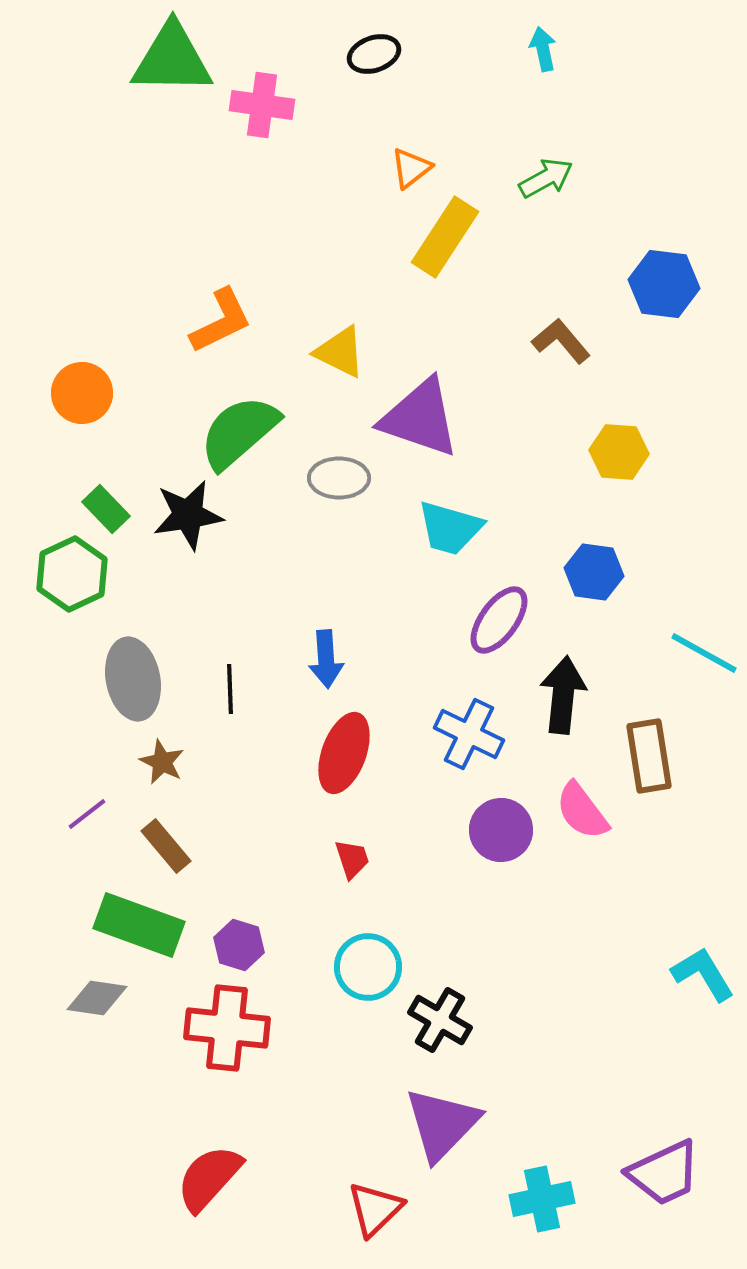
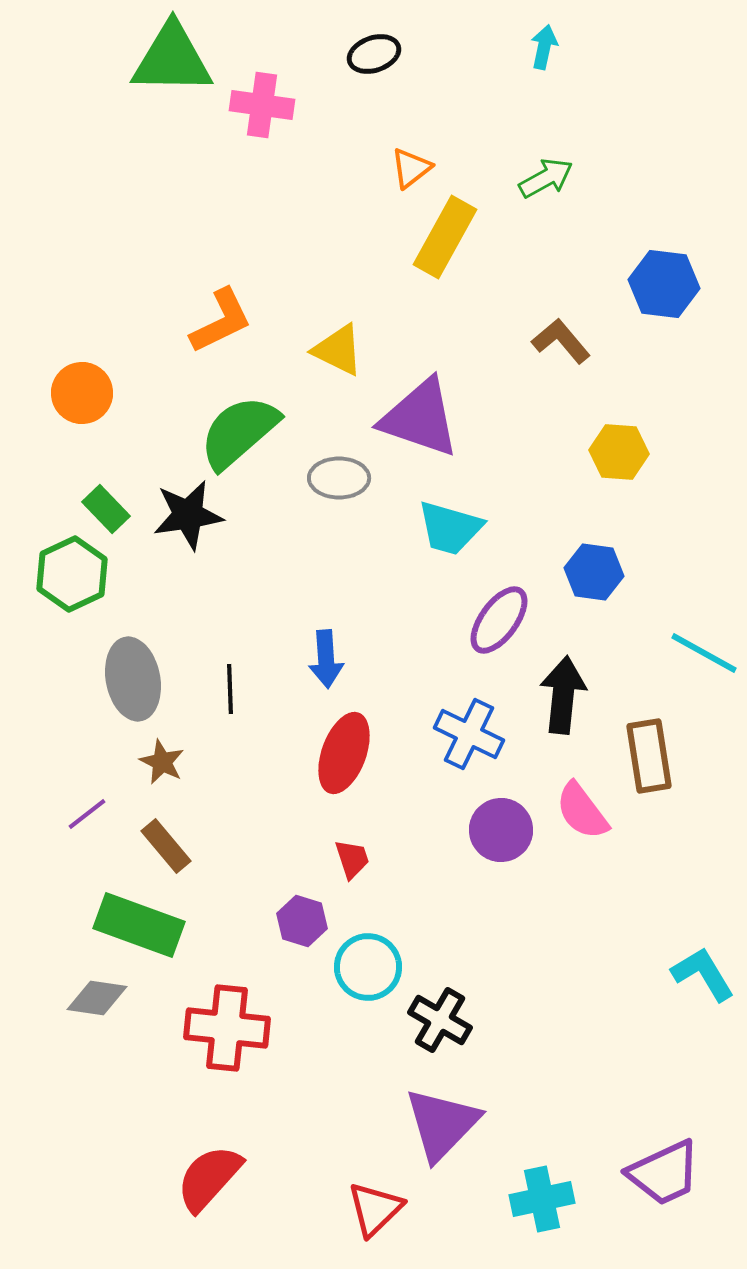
cyan arrow at (543, 49): moved 1 px right, 2 px up; rotated 24 degrees clockwise
yellow rectangle at (445, 237): rotated 4 degrees counterclockwise
yellow triangle at (340, 352): moved 2 px left, 2 px up
purple hexagon at (239, 945): moved 63 px right, 24 px up
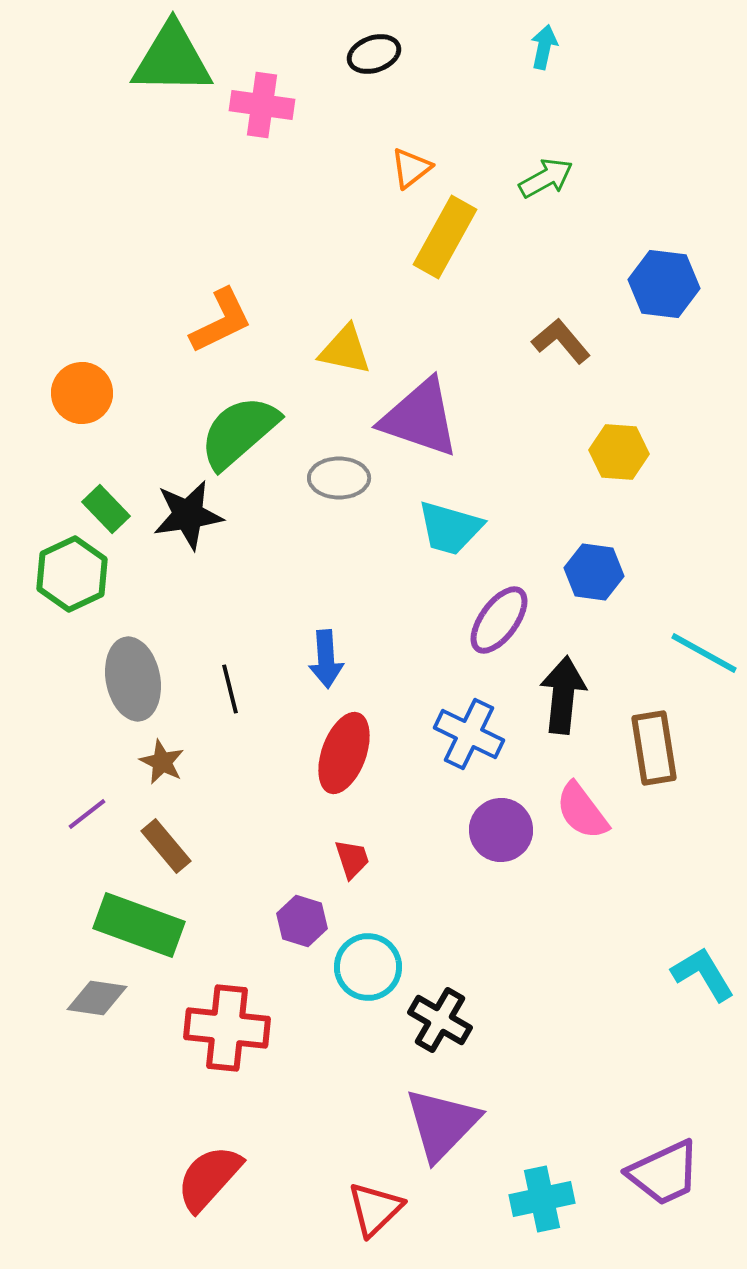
yellow triangle at (338, 350): moved 7 px right; rotated 14 degrees counterclockwise
black line at (230, 689): rotated 12 degrees counterclockwise
brown rectangle at (649, 756): moved 5 px right, 8 px up
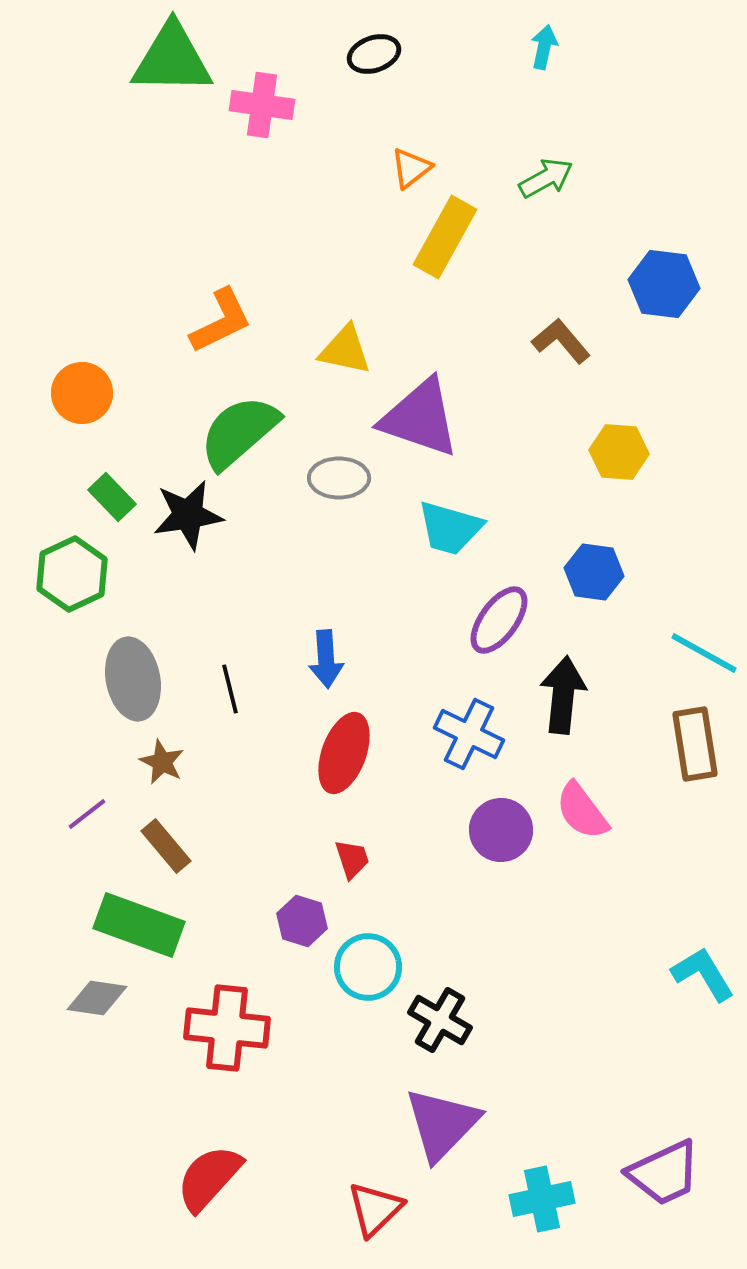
green rectangle at (106, 509): moved 6 px right, 12 px up
brown rectangle at (654, 748): moved 41 px right, 4 px up
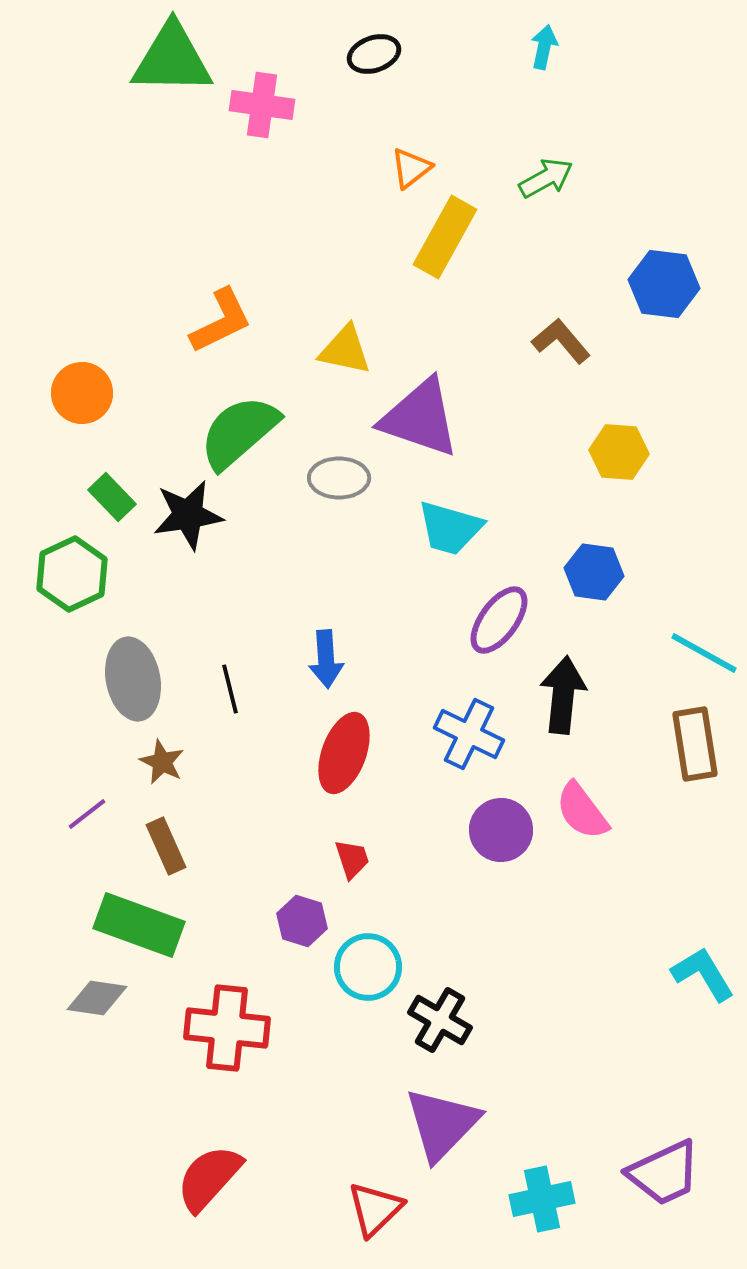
brown rectangle at (166, 846): rotated 16 degrees clockwise
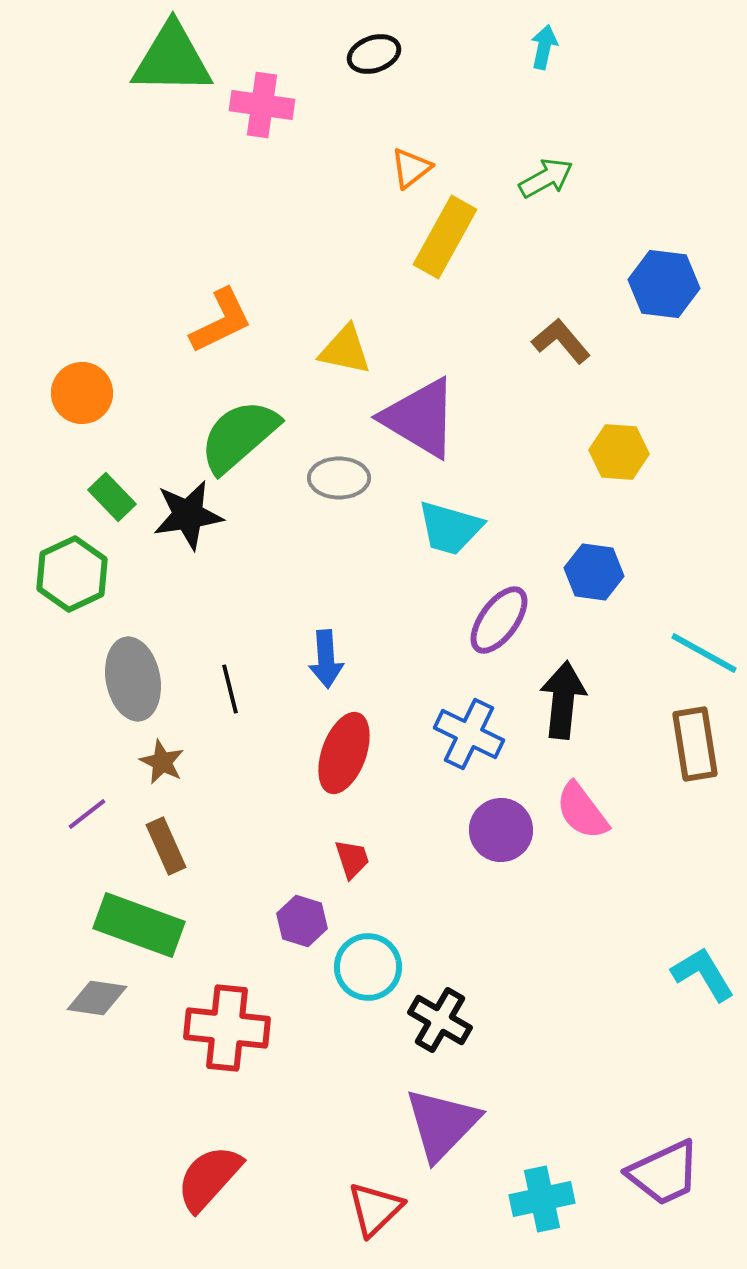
purple triangle at (420, 418): rotated 12 degrees clockwise
green semicircle at (239, 432): moved 4 px down
black arrow at (563, 695): moved 5 px down
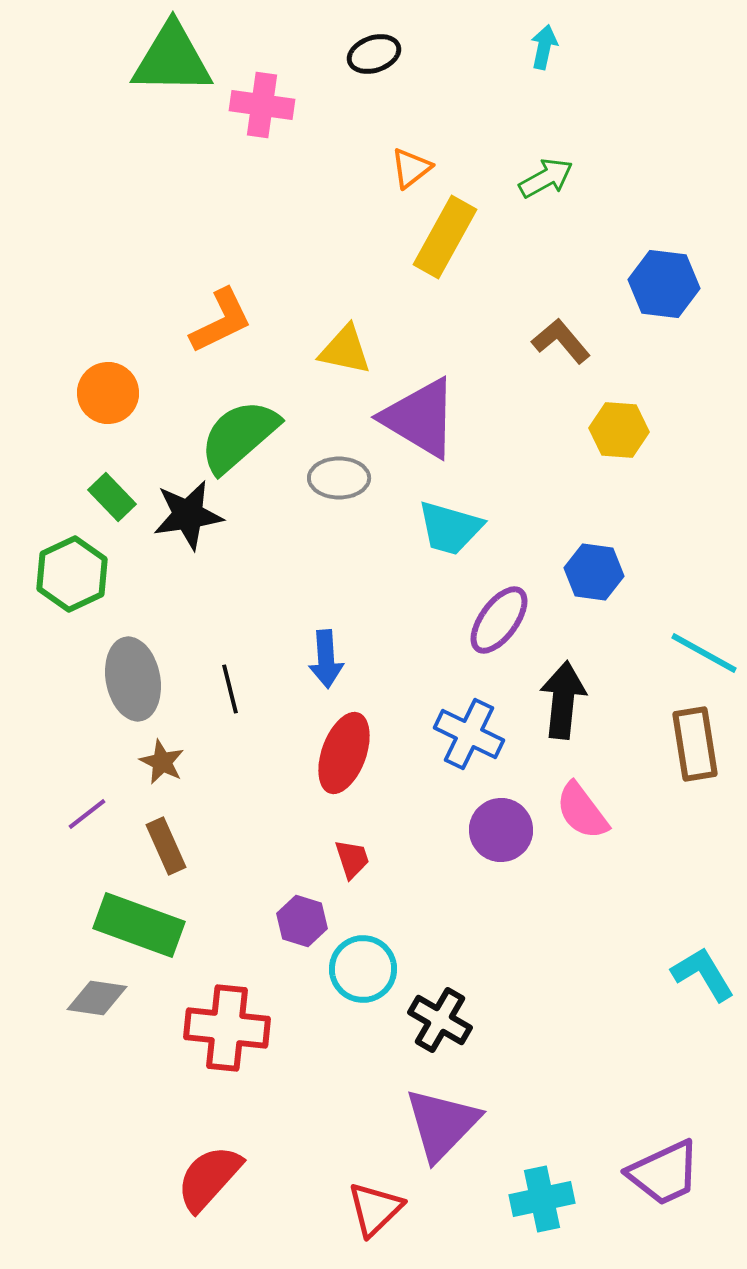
orange circle at (82, 393): moved 26 px right
yellow hexagon at (619, 452): moved 22 px up
cyan circle at (368, 967): moved 5 px left, 2 px down
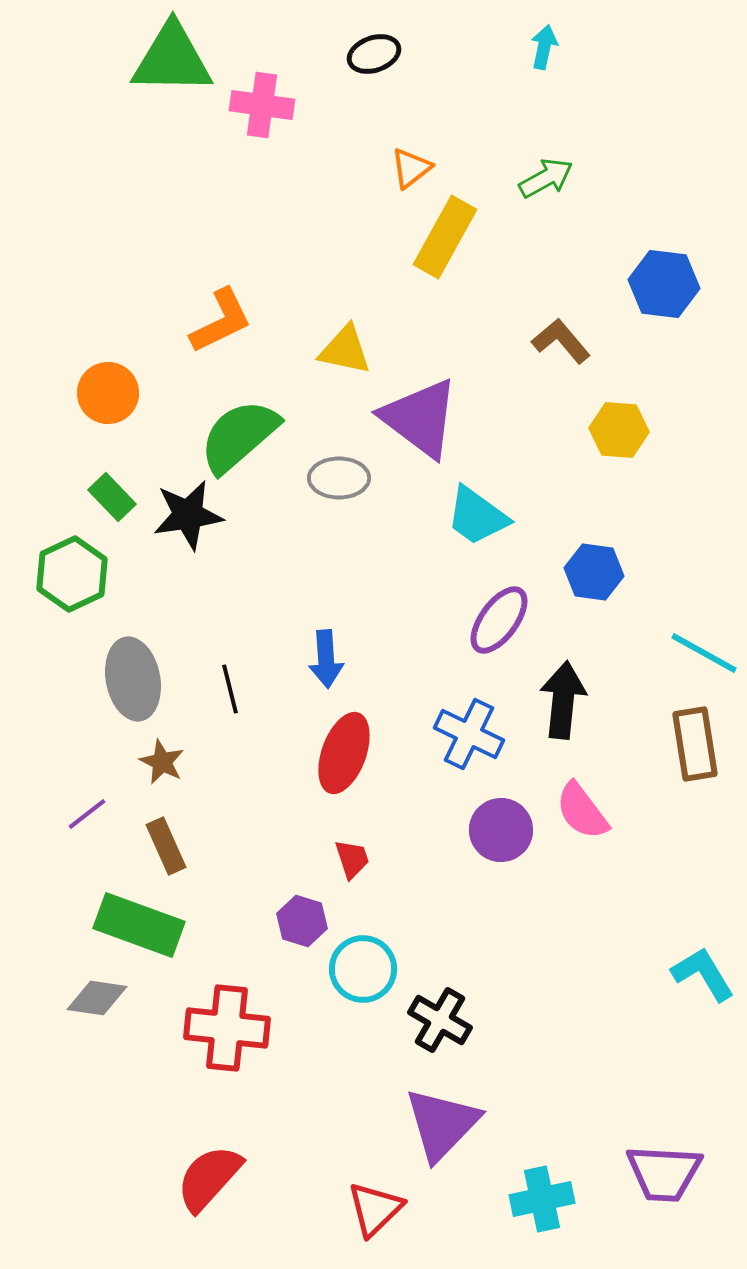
purple triangle at (420, 418): rotated 6 degrees clockwise
cyan trapezoid at (450, 528): moved 27 px right, 12 px up; rotated 20 degrees clockwise
purple trapezoid at (664, 1173): rotated 28 degrees clockwise
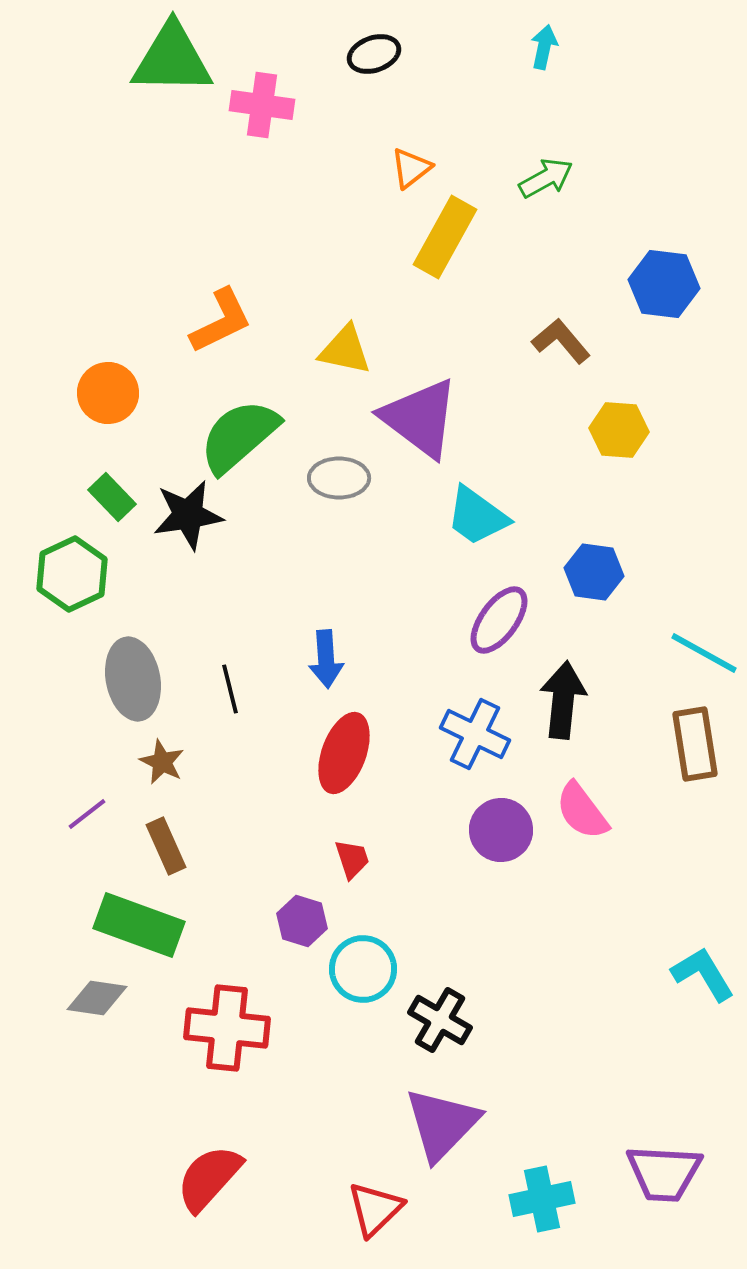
blue cross at (469, 734): moved 6 px right
